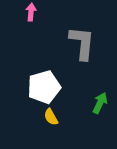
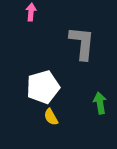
white pentagon: moved 1 px left
green arrow: rotated 35 degrees counterclockwise
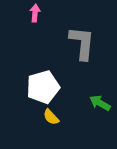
pink arrow: moved 4 px right, 1 px down
green arrow: rotated 50 degrees counterclockwise
yellow semicircle: rotated 12 degrees counterclockwise
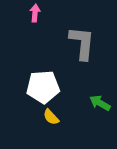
white pentagon: rotated 12 degrees clockwise
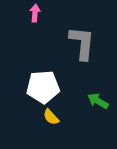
green arrow: moved 2 px left, 2 px up
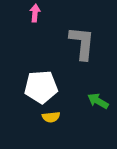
white pentagon: moved 2 px left
yellow semicircle: rotated 54 degrees counterclockwise
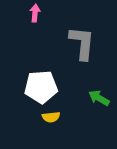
green arrow: moved 1 px right, 3 px up
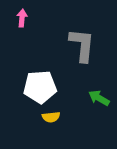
pink arrow: moved 13 px left, 5 px down
gray L-shape: moved 2 px down
white pentagon: moved 1 px left
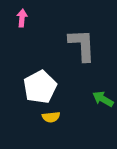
gray L-shape: rotated 9 degrees counterclockwise
white pentagon: rotated 24 degrees counterclockwise
green arrow: moved 4 px right, 1 px down
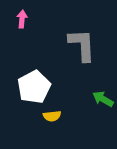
pink arrow: moved 1 px down
white pentagon: moved 6 px left
yellow semicircle: moved 1 px right, 1 px up
